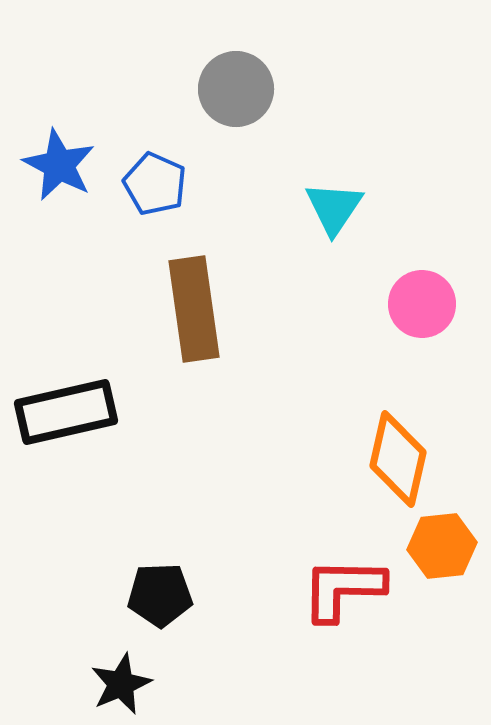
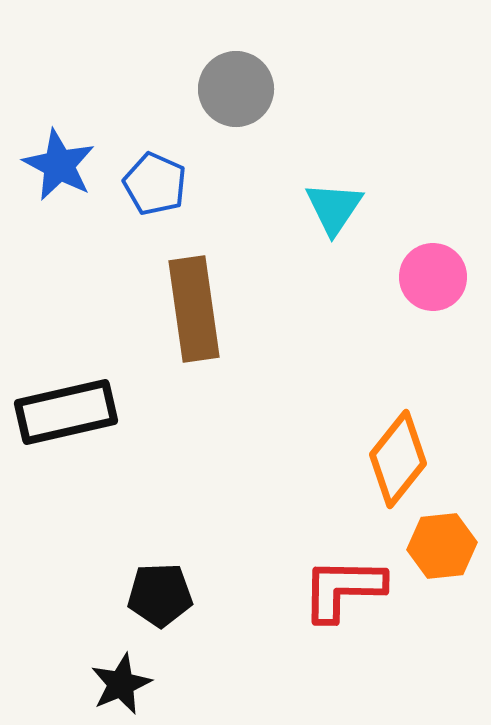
pink circle: moved 11 px right, 27 px up
orange diamond: rotated 26 degrees clockwise
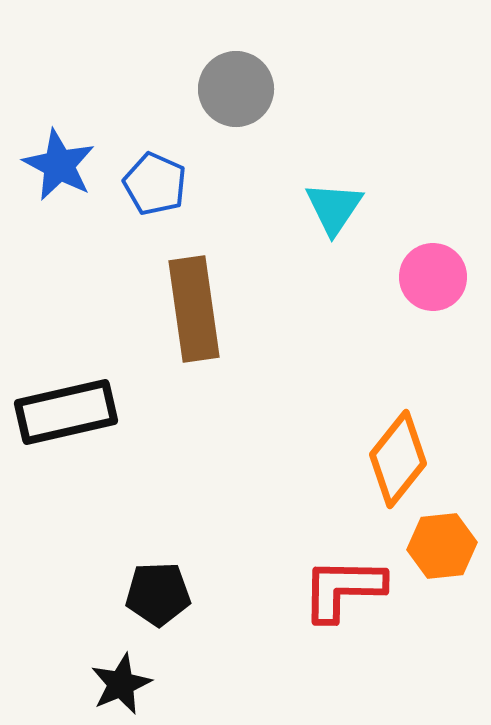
black pentagon: moved 2 px left, 1 px up
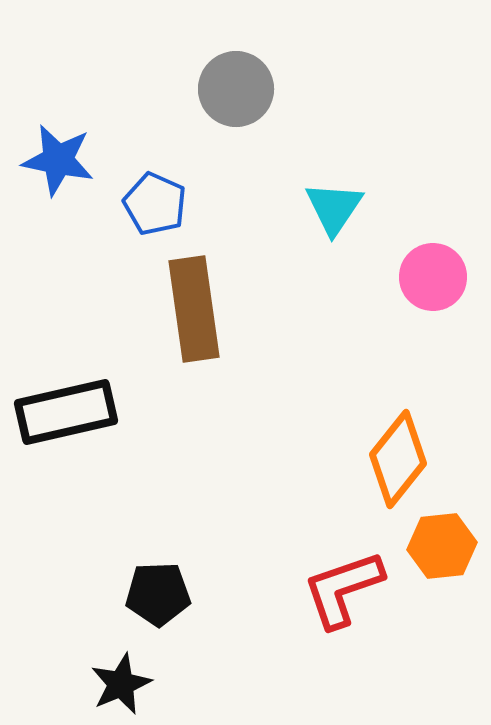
blue star: moved 1 px left, 5 px up; rotated 16 degrees counterclockwise
blue pentagon: moved 20 px down
red L-shape: rotated 20 degrees counterclockwise
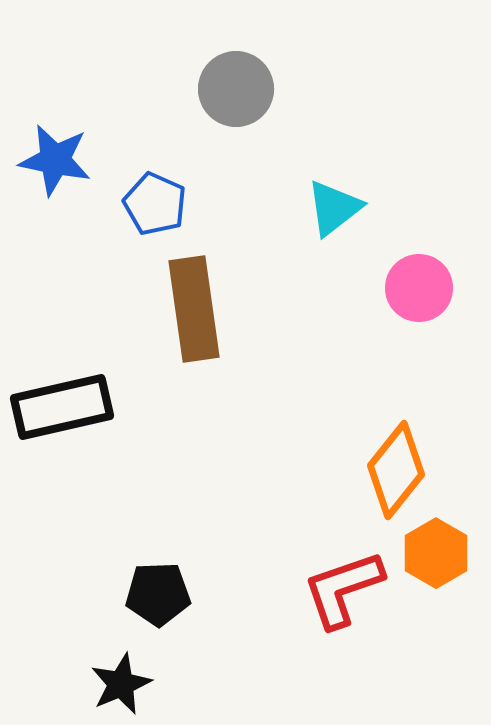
blue star: moved 3 px left
cyan triangle: rotated 18 degrees clockwise
pink circle: moved 14 px left, 11 px down
black rectangle: moved 4 px left, 5 px up
orange diamond: moved 2 px left, 11 px down
orange hexagon: moved 6 px left, 7 px down; rotated 24 degrees counterclockwise
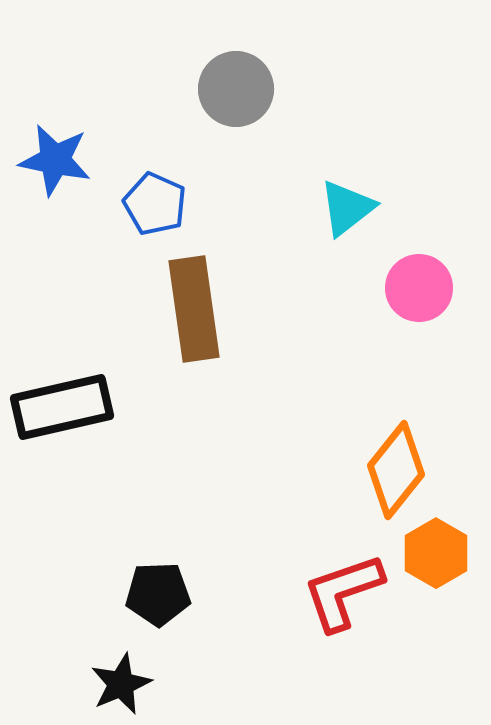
cyan triangle: moved 13 px right
red L-shape: moved 3 px down
